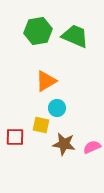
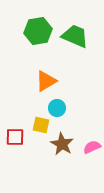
brown star: moved 2 px left; rotated 20 degrees clockwise
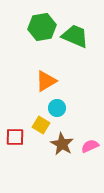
green hexagon: moved 4 px right, 4 px up
yellow square: rotated 18 degrees clockwise
pink semicircle: moved 2 px left, 1 px up
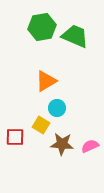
brown star: rotated 25 degrees counterclockwise
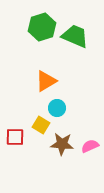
green hexagon: rotated 8 degrees counterclockwise
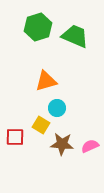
green hexagon: moved 4 px left
orange triangle: rotated 15 degrees clockwise
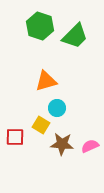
green hexagon: moved 2 px right, 1 px up; rotated 24 degrees counterclockwise
green trapezoid: rotated 112 degrees clockwise
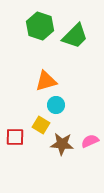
cyan circle: moved 1 px left, 3 px up
pink semicircle: moved 5 px up
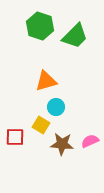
cyan circle: moved 2 px down
